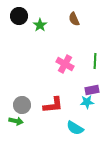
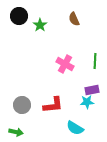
green arrow: moved 11 px down
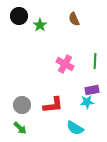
green arrow: moved 4 px right, 4 px up; rotated 32 degrees clockwise
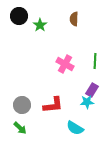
brown semicircle: rotated 24 degrees clockwise
purple rectangle: rotated 48 degrees counterclockwise
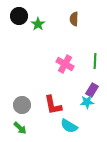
green star: moved 2 px left, 1 px up
red L-shape: rotated 85 degrees clockwise
cyan semicircle: moved 6 px left, 2 px up
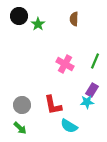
green line: rotated 21 degrees clockwise
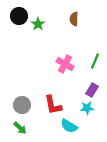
cyan star: moved 6 px down
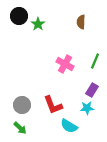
brown semicircle: moved 7 px right, 3 px down
red L-shape: rotated 10 degrees counterclockwise
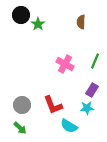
black circle: moved 2 px right, 1 px up
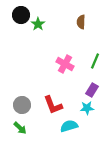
cyan semicircle: rotated 132 degrees clockwise
